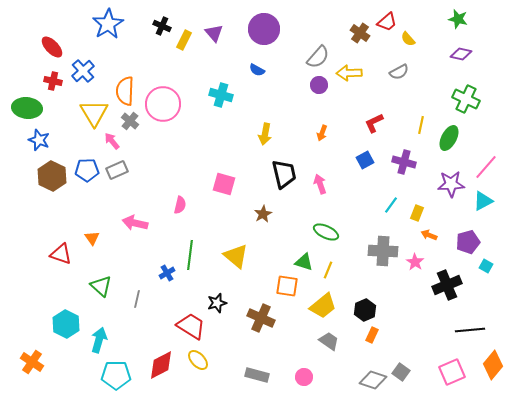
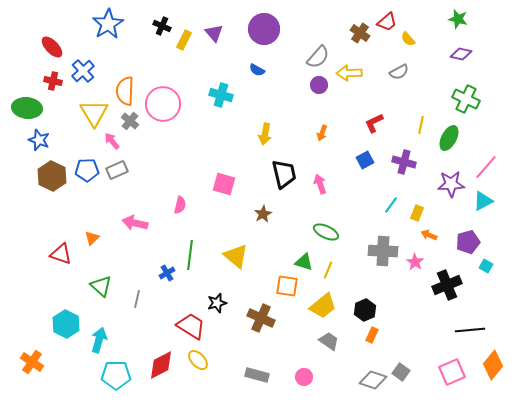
orange triangle at (92, 238): rotated 21 degrees clockwise
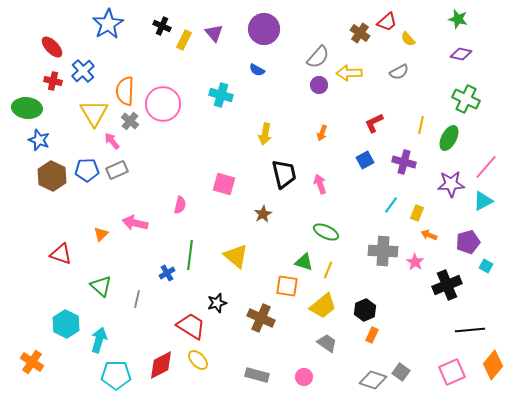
orange triangle at (92, 238): moved 9 px right, 4 px up
gray trapezoid at (329, 341): moved 2 px left, 2 px down
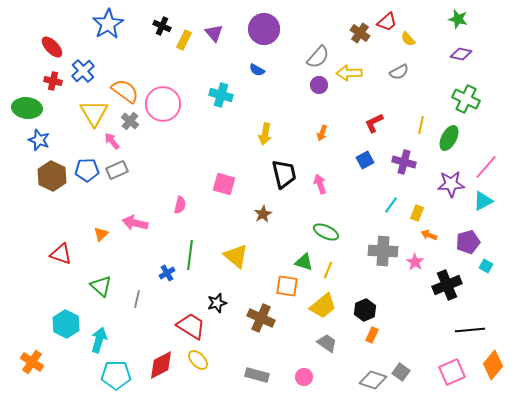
orange semicircle at (125, 91): rotated 124 degrees clockwise
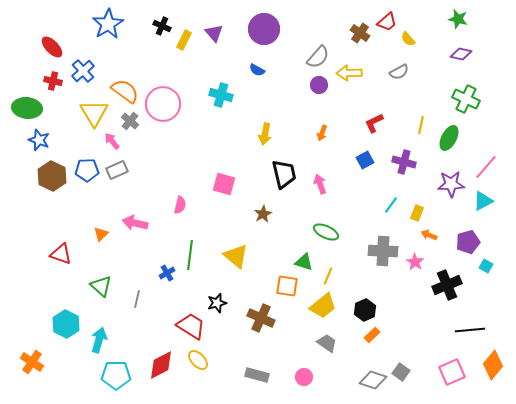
yellow line at (328, 270): moved 6 px down
orange rectangle at (372, 335): rotated 21 degrees clockwise
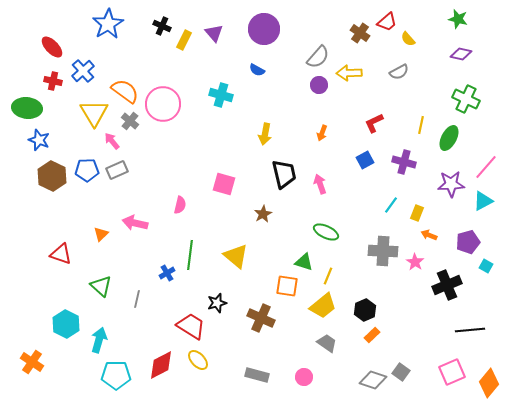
orange diamond at (493, 365): moved 4 px left, 18 px down
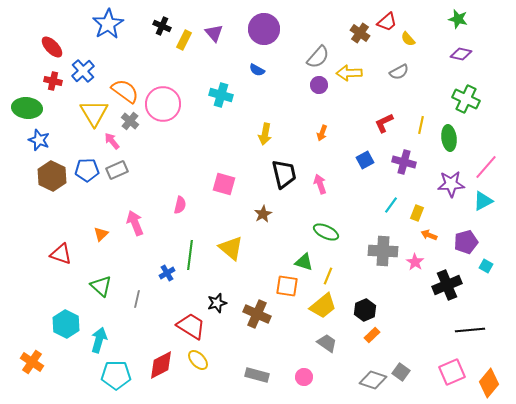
red L-shape at (374, 123): moved 10 px right
green ellipse at (449, 138): rotated 35 degrees counterclockwise
pink arrow at (135, 223): rotated 55 degrees clockwise
purple pentagon at (468, 242): moved 2 px left
yellow triangle at (236, 256): moved 5 px left, 8 px up
brown cross at (261, 318): moved 4 px left, 4 px up
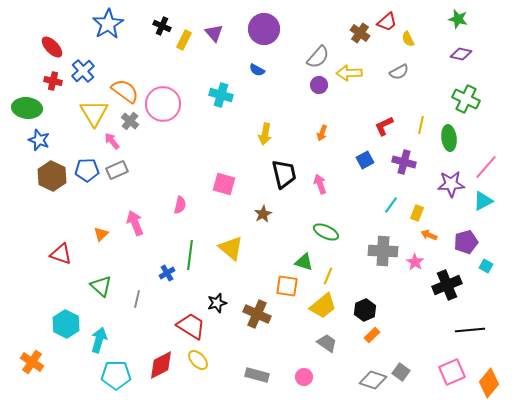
yellow semicircle at (408, 39): rotated 14 degrees clockwise
red L-shape at (384, 123): moved 3 px down
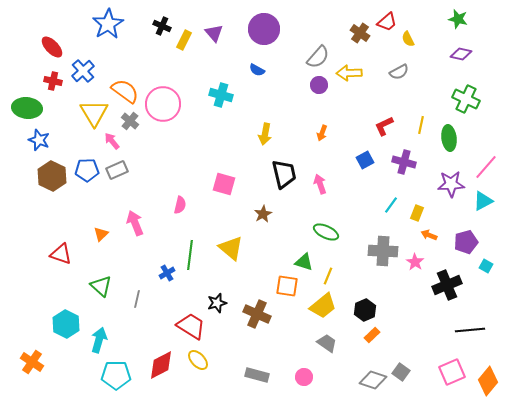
orange diamond at (489, 383): moved 1 px left, 2 px up
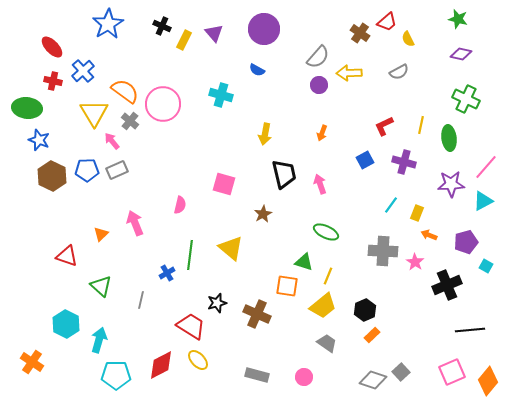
red triangle at (61, 254): moved 6 px right, 2 px down
gray line at (137, 299): moved 4 px right, 1 px down
gray square at (401, 372): rotated 12 degrees clockwise
